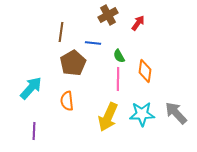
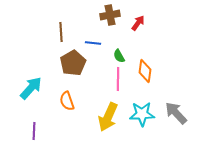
brown cross: moved 2 px right; rotated 18 degrees clockwise
brown line: rotated 12 degrees counterclockwise
orange semicircle: rotated 12 degrees counterclockwise
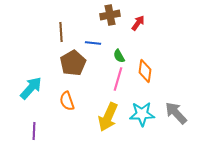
pink line: rotated 15 degrees clockwise
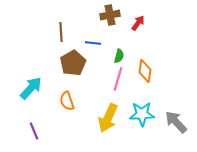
green semicircle: rotated 136 degrees counterclockwise
gray arrow: moved 9 px down
yellow arrow: moved 1 px down
purple line: rotated 24 degrees counterclockwise
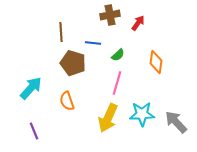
green semicircle: moved 1 px left, 1 px up; rotated 32 degrees clockwise
brown pentagon: rotated 25 degrees counterclockwise
orange diamond: moved 11 px right, 9 px up
pink line: moved 1 px left, 4 px down
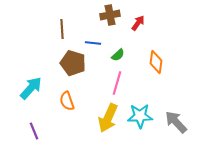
brown line: moved 1 px right, 3 px up
cyan star: moved 2 px left, 2 px down
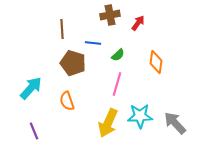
pink line: moved 1 px down
yellow arrow: moved 5 px down
gray arrow: moved 1 px left, 1 px down
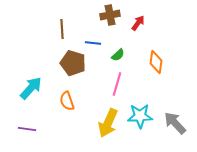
purple line: moved 7 px left, 2 px up; rotated 60 degrees counterclockwise
